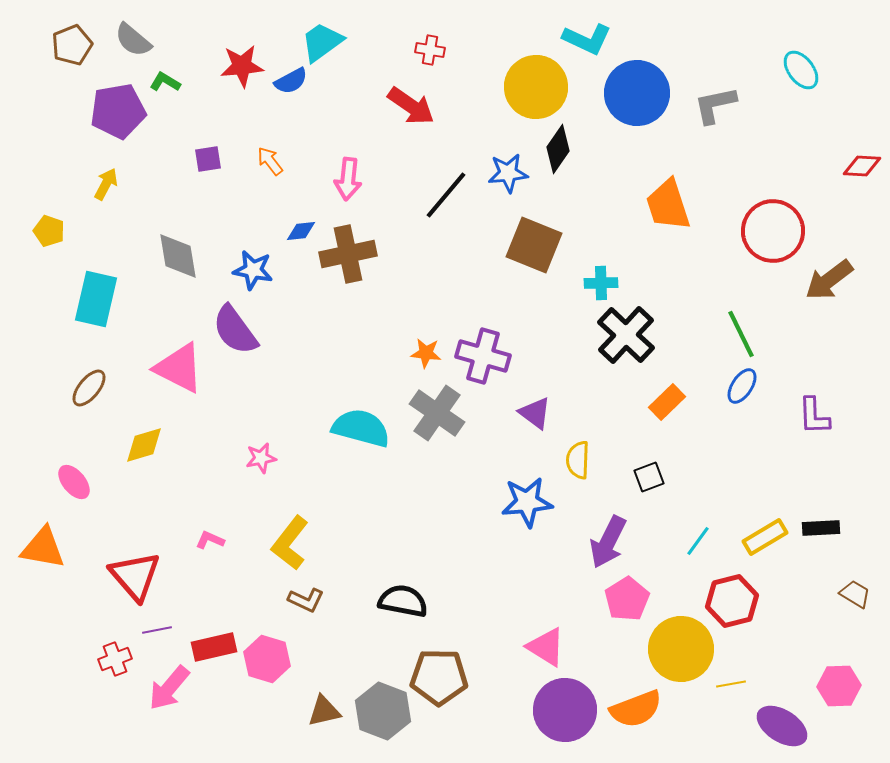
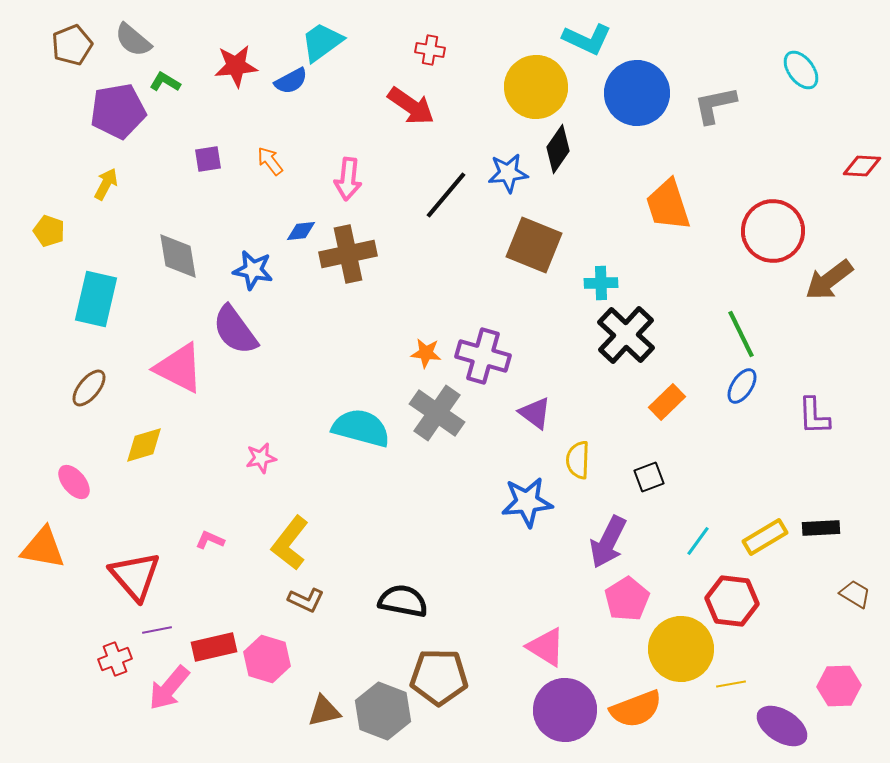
red star at (242, 66): moved 6 px left
red hexagon at (732, 601): rotated 21 degrees clockwise
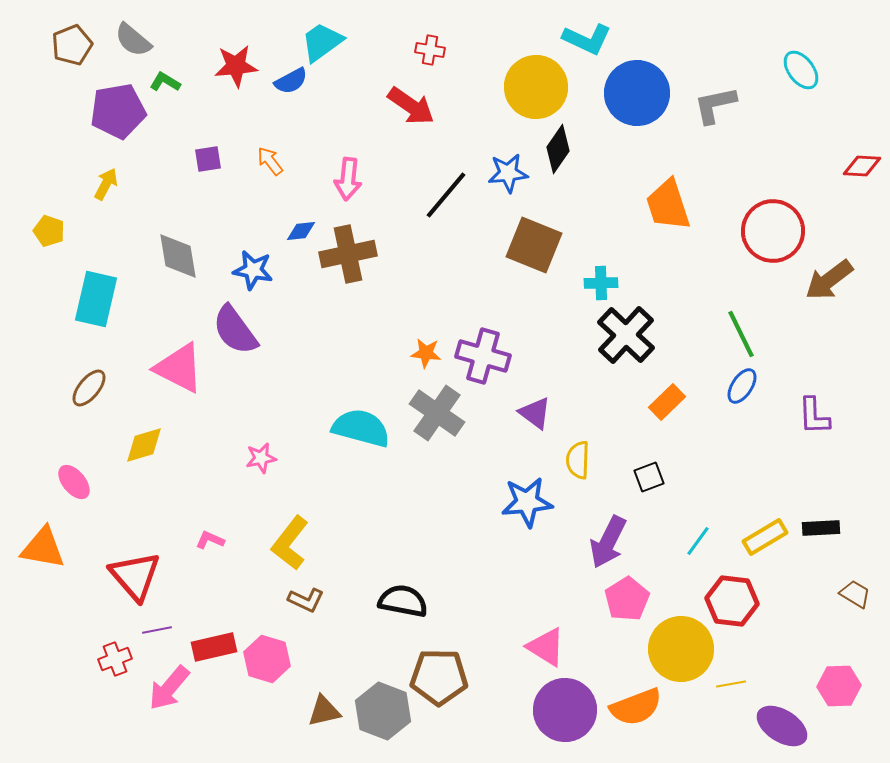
orange semicircle at (636, 709): moved 2 px up
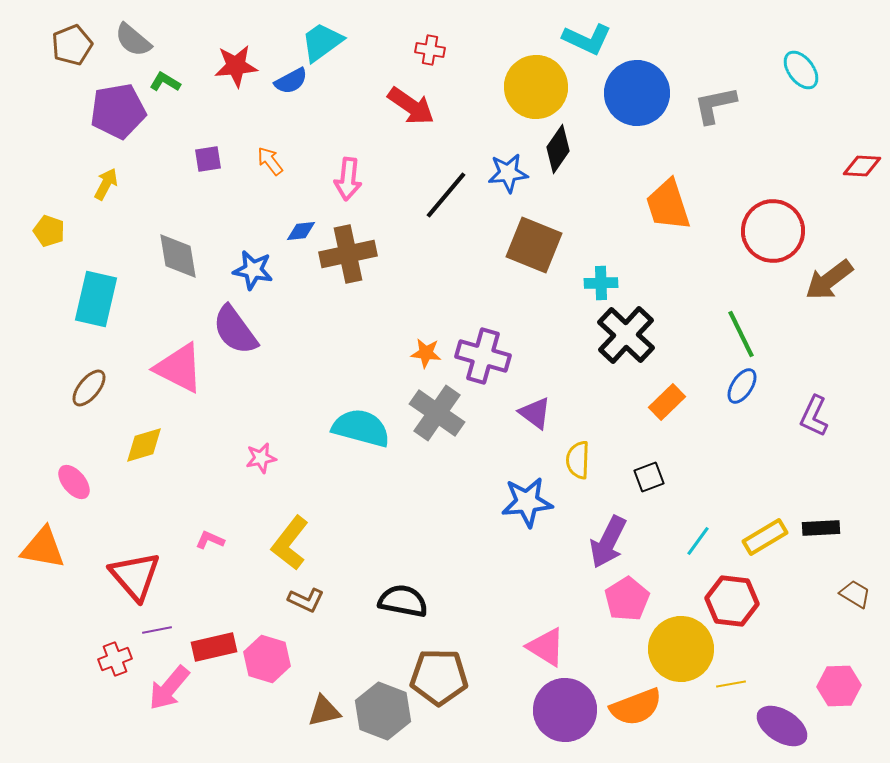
purple L-shape at (814, 416): rotated 27 degrees clockwise
